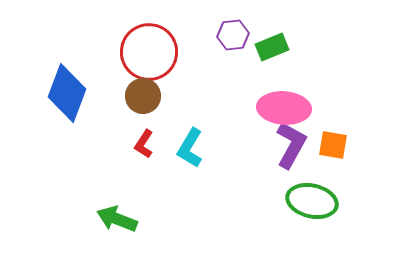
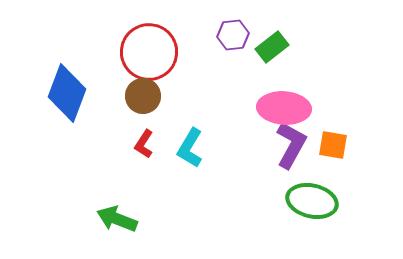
green rectangle: rotated 16 degrees counterclockwise
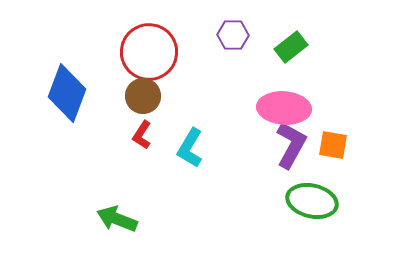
purple hexagon: rotated 8 degrees clockwise
green rectangle: moved 19 px right
red L-shape: moved 2 px left, 9 px up
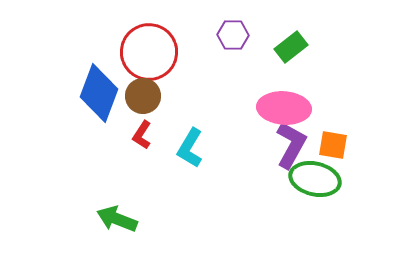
blue diamond: moved 32 px right
green ellipse: moved 3 px right, 22 px up
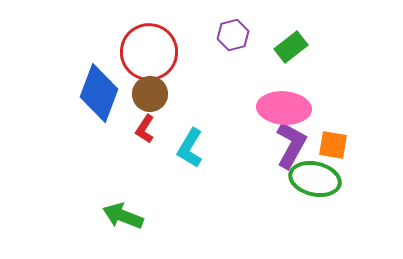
purple hexagon: rotated 16 degrees counterclockwise
brown circle: moved 7 px right, 2 px up
red L-shape: moved 3 px right, 6 px up
green arrow: moved 6 px right, 3 px up
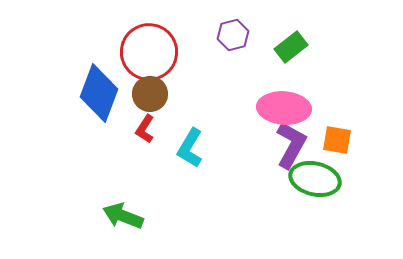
orange square: moved 4 px right, 5 px up
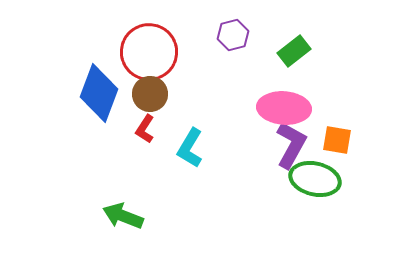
green rectangle: moved 3 px right, 4 px down
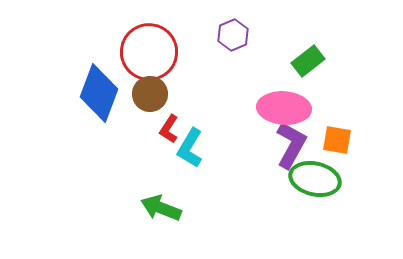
purple hexagon: rotated 8 degrees counterclockwise
green rectangle: moved 14 px right, 10 px down
red L-shape: moved 24 px right
green arrow: moved 38 px right, 8 px up
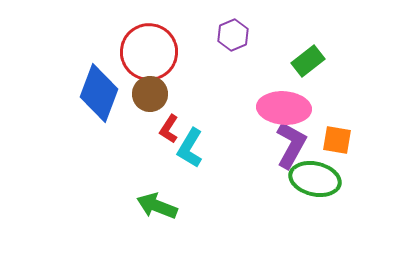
green arrow: moved 4 px left, 2 px up
